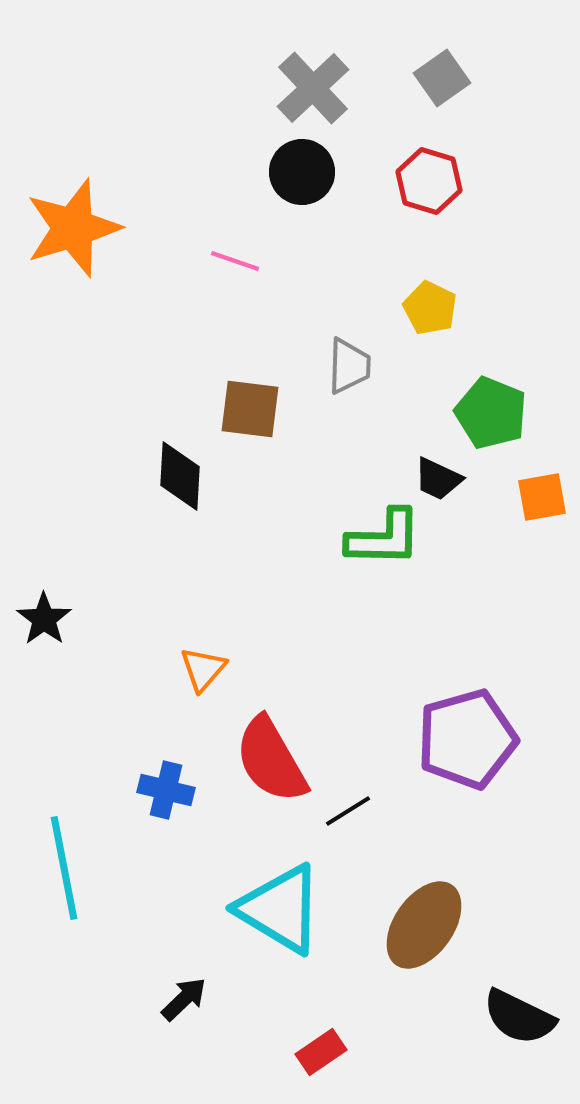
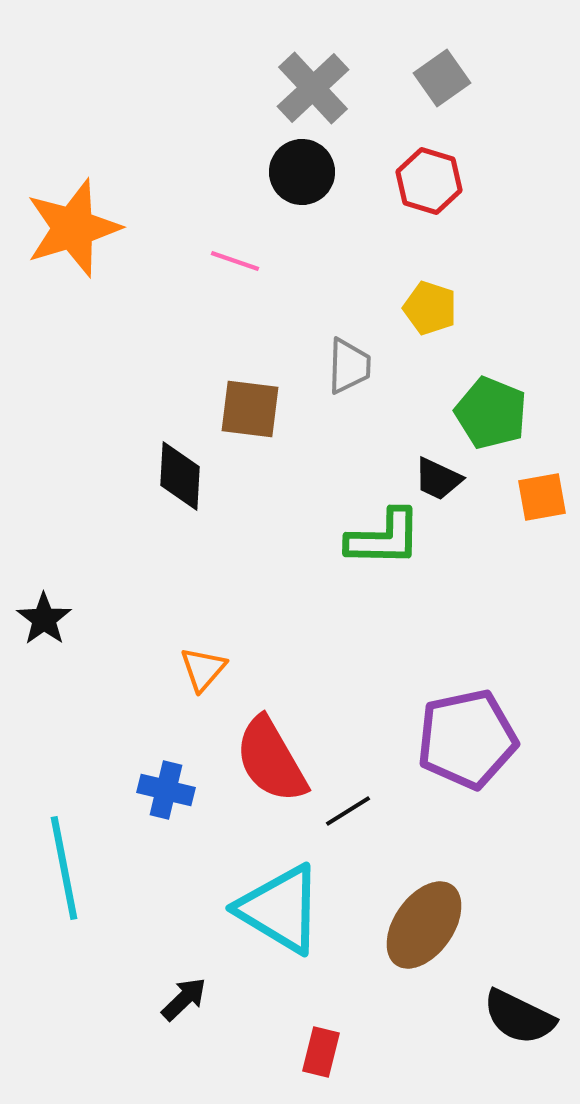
yellow pentagon: rotated 8 degrees counterclockwise
purple pentagon: rotated 4 degrees clockwise
red rectangle: rotated 42 degrees counterclockwise
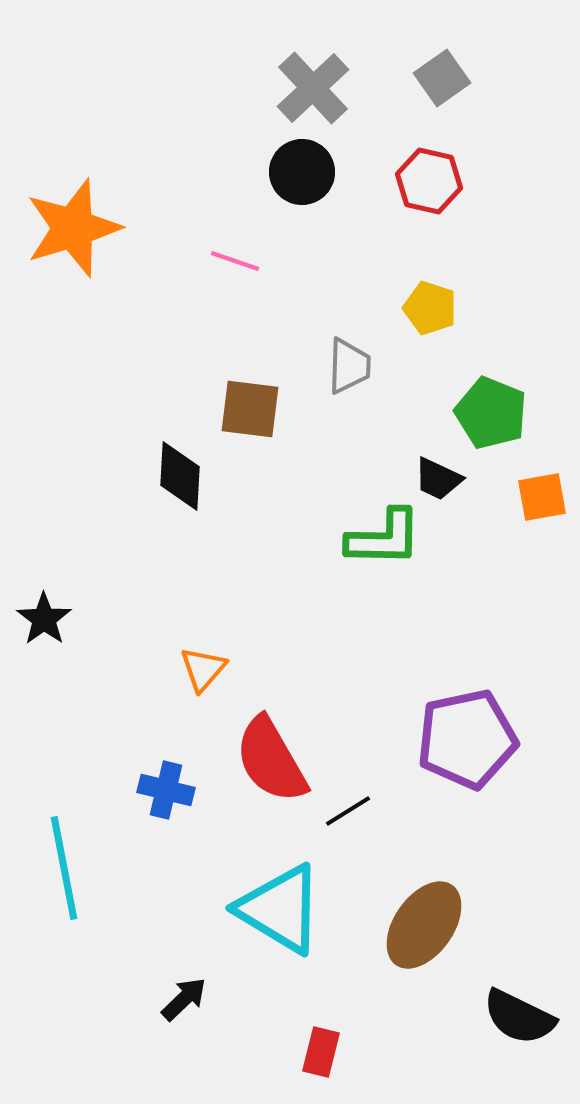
red hexagon: rotated 4 degrees counterclockwise
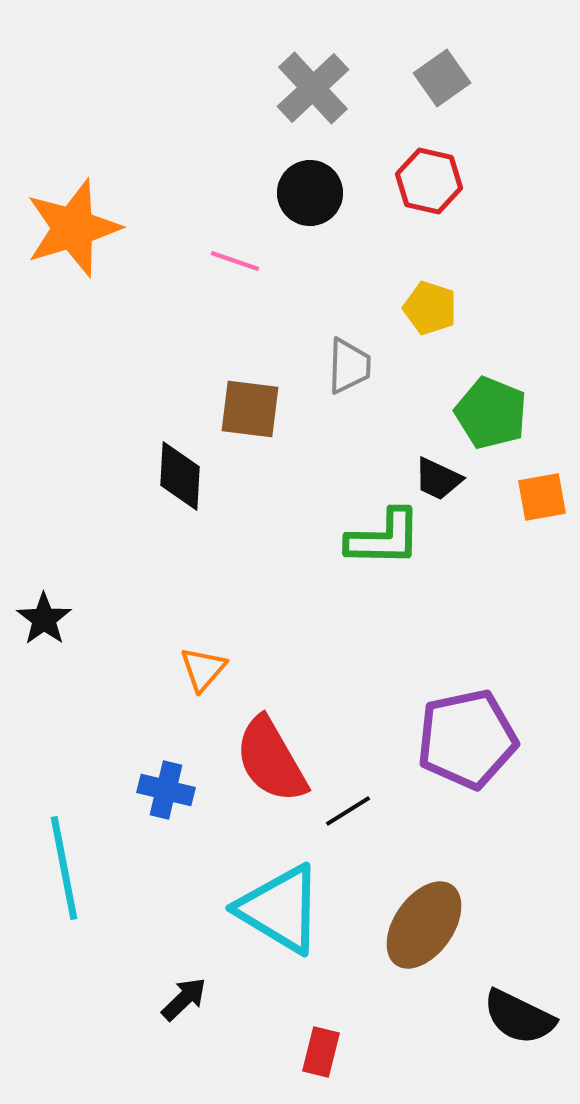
black circle: moved 8 px right, 21 px down
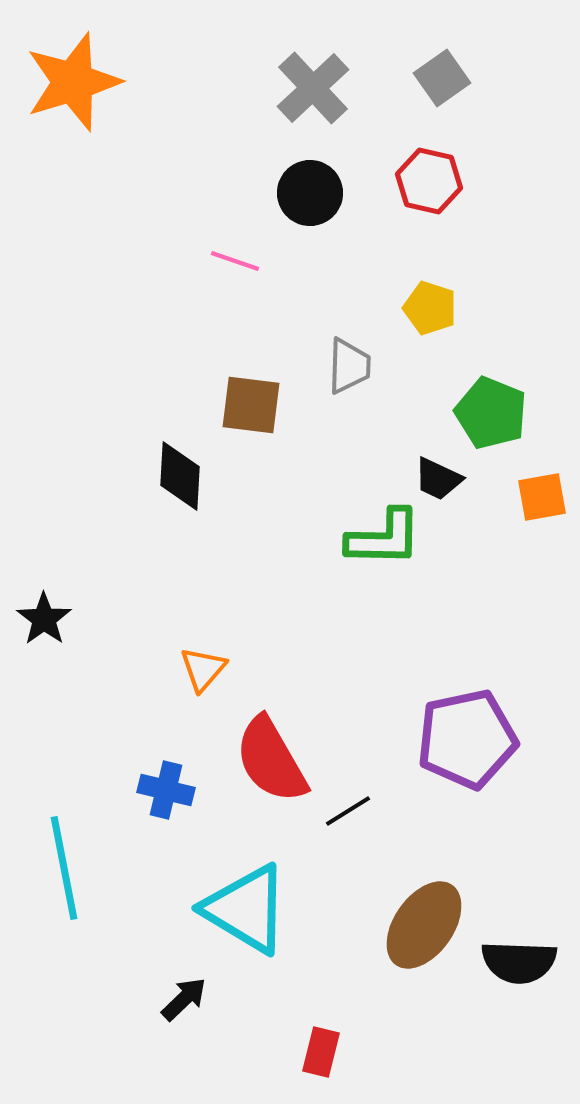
orange star: moved 146 px up
brown square: moved 1 px right, 4 px up
cyan triangle: moved 34 px left
black semicircle: moved 55 px up; rotated 24 degrees counterclockwise
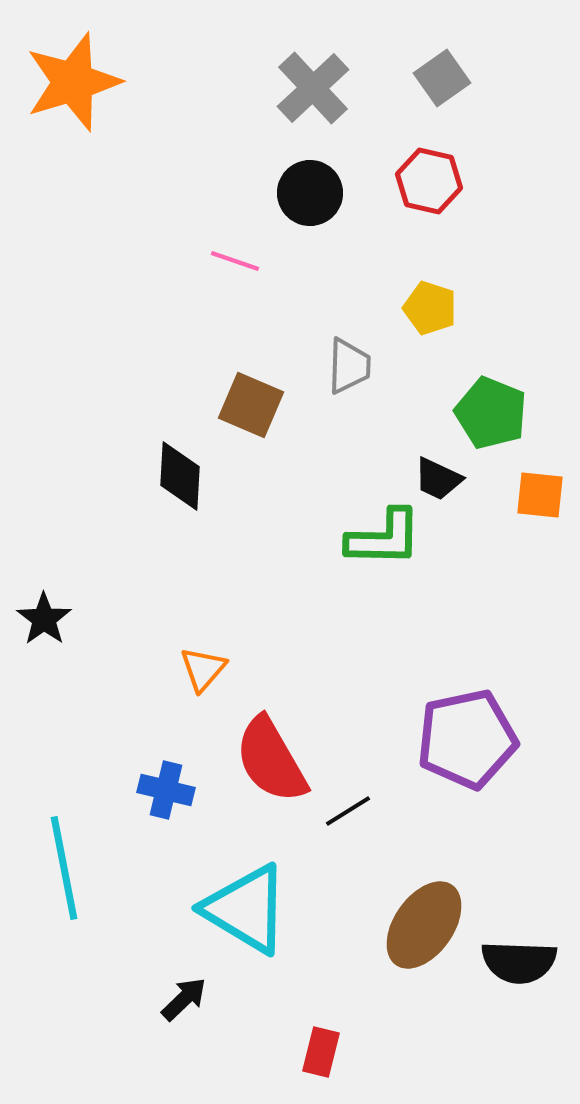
brown square: rotated 16 degrees clockwise
orange square: moved 2 px left, 2 px up; rotated 16 degrees clockwise
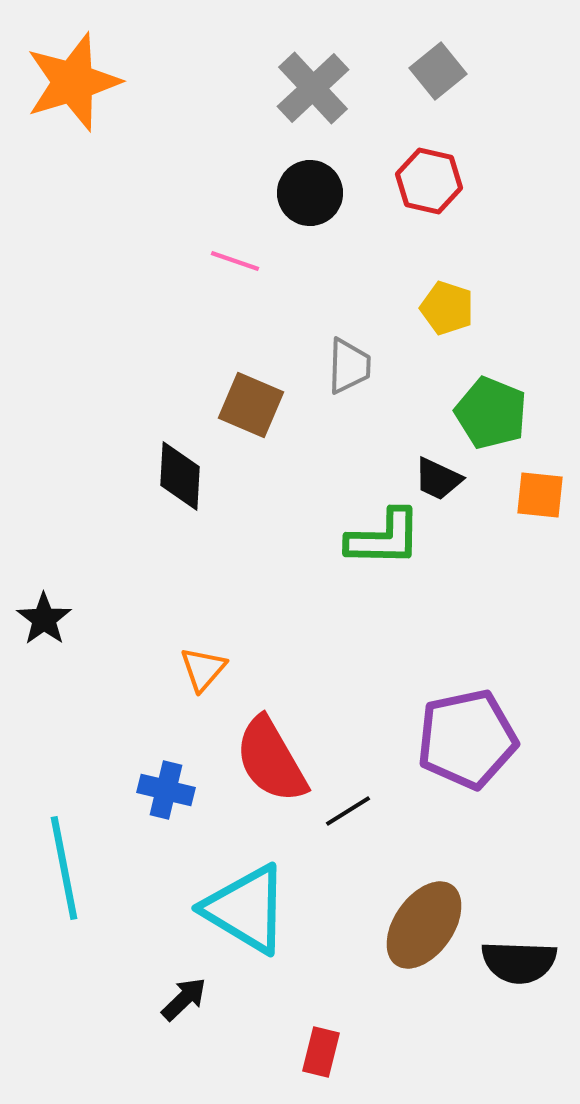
gray square: moved 4 px left, 7 px up; rotated 4 degrees counterclockwise
yellow pentagon: moved 17 px right
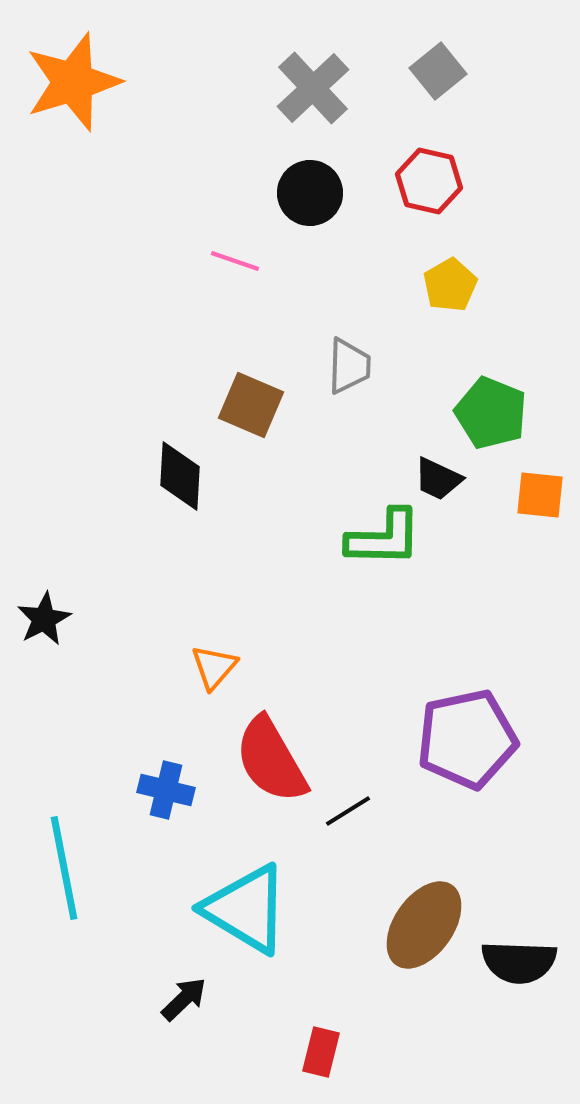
yellow pentagon: moved 3 px right, 23 px up; rotated 24 degrees clockwise
black star: rotated 8 degrees clockwise
orange triangle: moved 11 px right, 2 px up
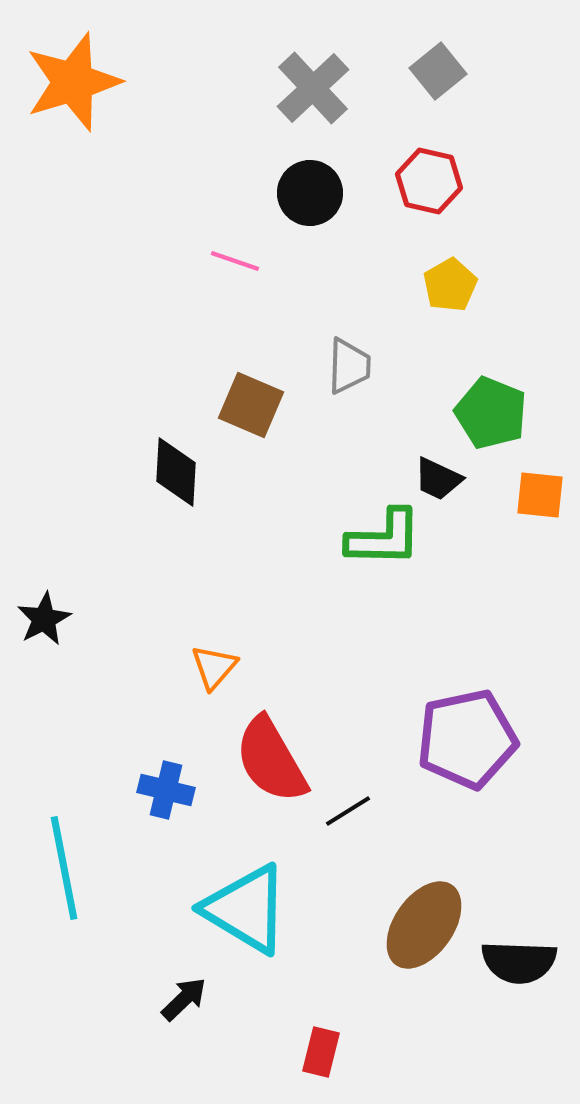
black diamond: moved 4 px left, 4 px up
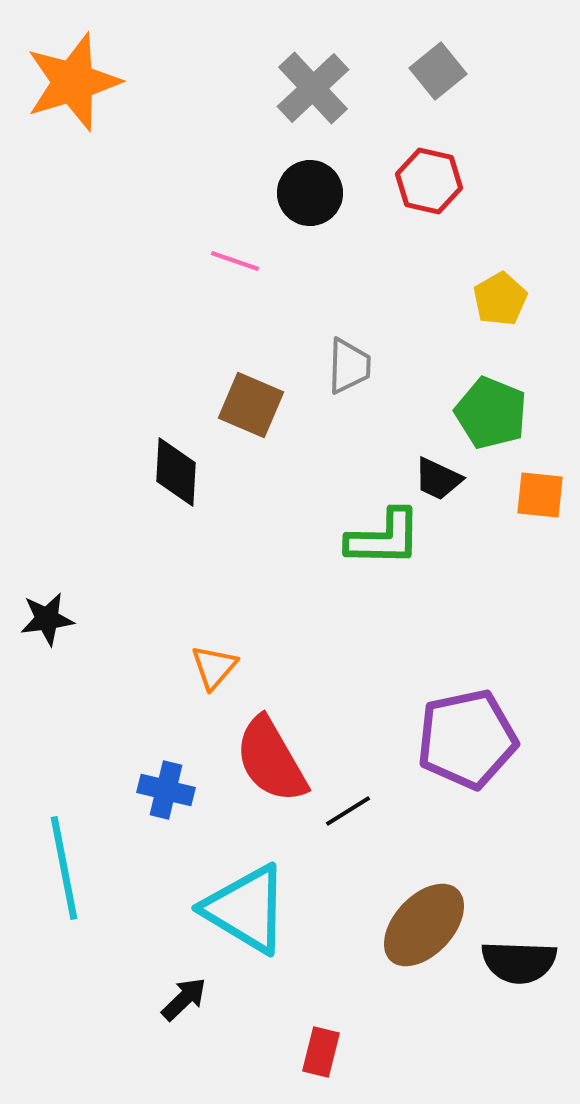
yellow pentagon: moved 50 px right, 14 px down
black star: moved 3 px right; rotated 20 degrees clockwise
brown ellipse: rotated 8 degrees clockwise
